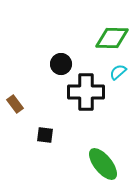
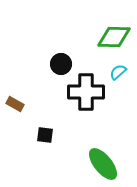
green diamond: moved 2 px right, 1 px up
brown rectangle: rotated 24 degrees counterclockwise
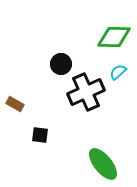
black cross: rotated 24 degrees counterclockwise
black square: moved 5 px left
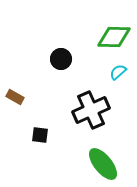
black circle: moved 5 px up
black cross: moved 5 px right, 18 px down
brown rectangle: moved 7 px up
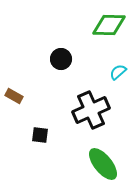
green diamond: moved 5 px left, 12 px up
brown rectangle: moved 1 px left, 1 px up
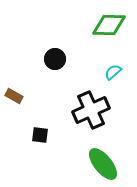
black circle: moved 6 px left
cyan semicircle: moved 5 px left
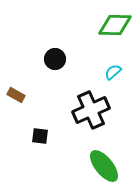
green diamond: moved 6 px right
brown rectangle: moved 2 px right, 1 px up
black square: moved 1 px down
green ellipse: moved 1 px right, 2 px down
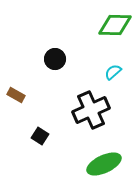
black square: rotated 24 degrees clockwise
green ellipse: moved 2 px up; rotated 76 degrees counterclockwise
